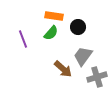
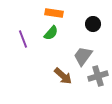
orange rectangle: moved 3 px up
black circle: moved 15 px right, 3 px up
brown arrow: moved 7 px down
gray cross: moved 1 px right, 1 px up
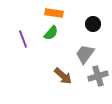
gray trapezoid: moved 2 px right, 2 px up
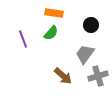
black circle: moved 2 px left, 1 px down
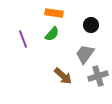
green semicircle: moved 1 px right, 1 px down
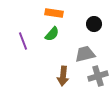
black circle: moved 3 px right, 1 px up
purple line: moved 2 px down
gray trapezoid: rotated 40 degrees clockwise
brown arrow: rotated 54 degrees clockwise
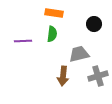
green semicircle: rotated 35 degrees counterclockwise
purple line: rotated 72 degrees counterclockwise
gray trapezoid: moved 6 px left
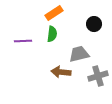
orange rectangle: rotated 42 degrees counterclockwise
brown arrow: moved 2 px left, 4 px up; rotated 90 degrees clockwise
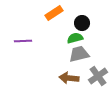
black circle: moved 12 px left, 1 px up
green semicircle: moved 23 px right, 4 px down; rotated 112 degrees counterclockwise
brown arrow: moved 8 px right, 6 px down
gray cross: rotated 18 degrees counterclockwise
